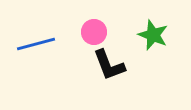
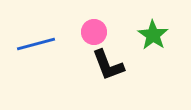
green star: rotated 12 degrees clockwise
black L-shape: moved 1 px left
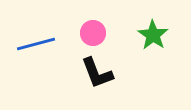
pink circle: moved 1 px left, 1 px down
black L-shape: moved 11 px left, 8 px down
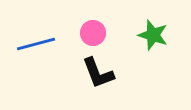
green star: rotated 16 degrees counterclockwise
black L-shape: moved 1 px right
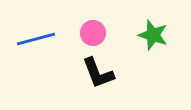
blue line: moved 5 px up
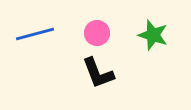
pink circle: moved 4 px right
blue line: moved 1 px left, 5 px up
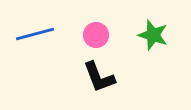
pink circle: moved 1 px left, 2 px down
black L-shape: moved 1 px right, 4 px down
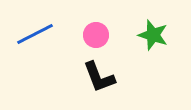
blue line: rotated 12 degrees counterclockwise
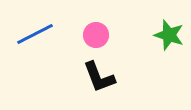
green star: moved 16 px right
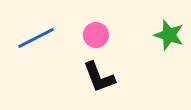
blue line: moved 1 px right, 4 px down
